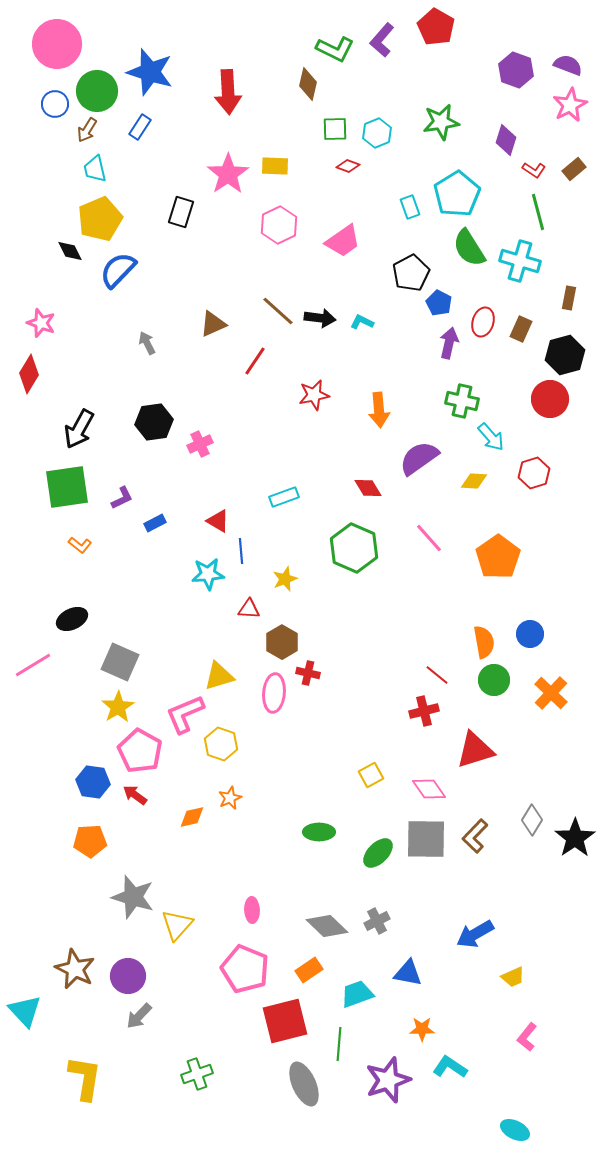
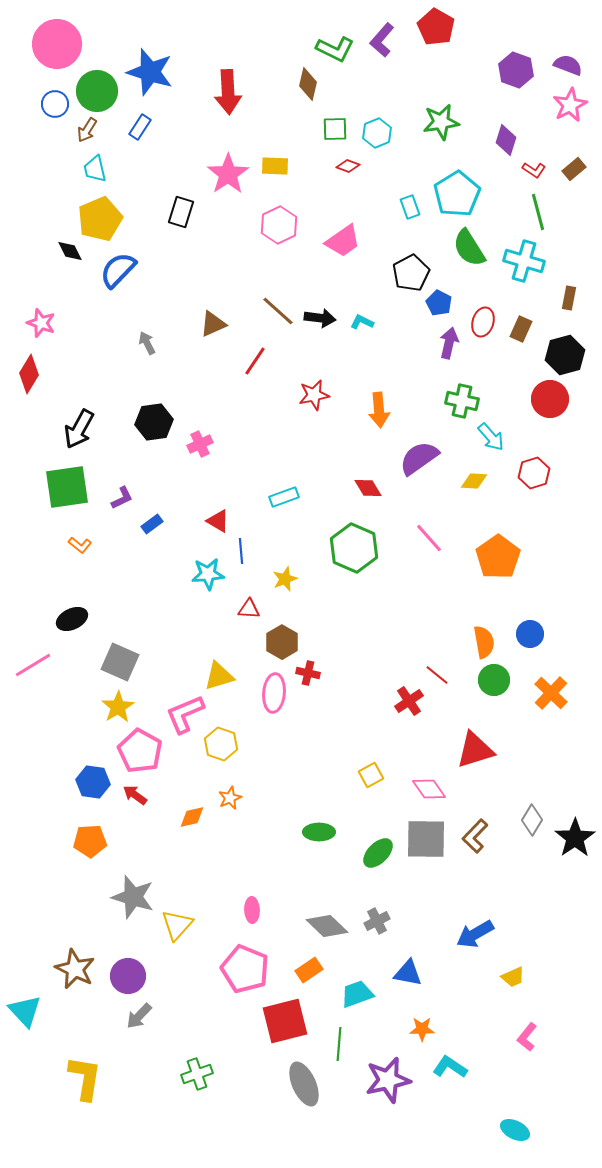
cyan cross at (520, 261): moved 4 px right
blue rectangle at (155, 523): moved 3 px left, 1 px down; rotated 10 degrees counterclockwise
red cross at (424, 711): moved 15 px left, 10 px up; rotated 20 degrees counterclockwise
purple star at (388, 1080): rotated 6 degrees clockwise
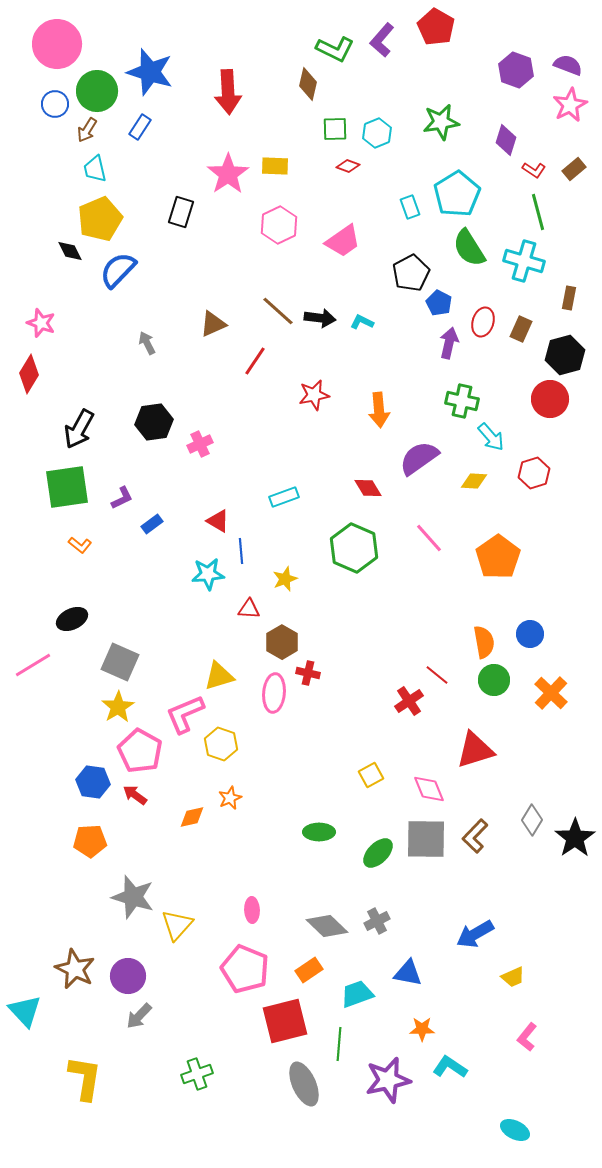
pink diamond at (429, 789): rotated 12 degrees clockwise
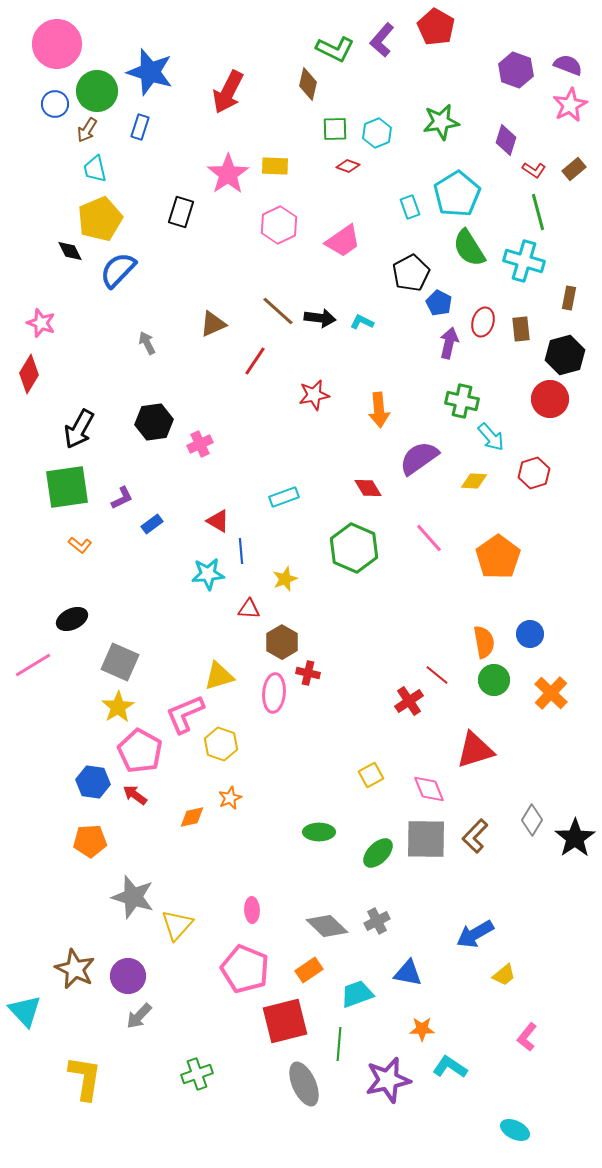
red arrow at (228, 92): rotated 30 degrees clockwise
blue rectangle at (140, 127): rotated 15 degrees counterclockwise
brown rectangle at (521, 329): rotated 30 degrees counterclockwise
yellow trapezoid at (513, 977): moved 9 px left, 2 px up; rotated 15 degrees counterclockwise
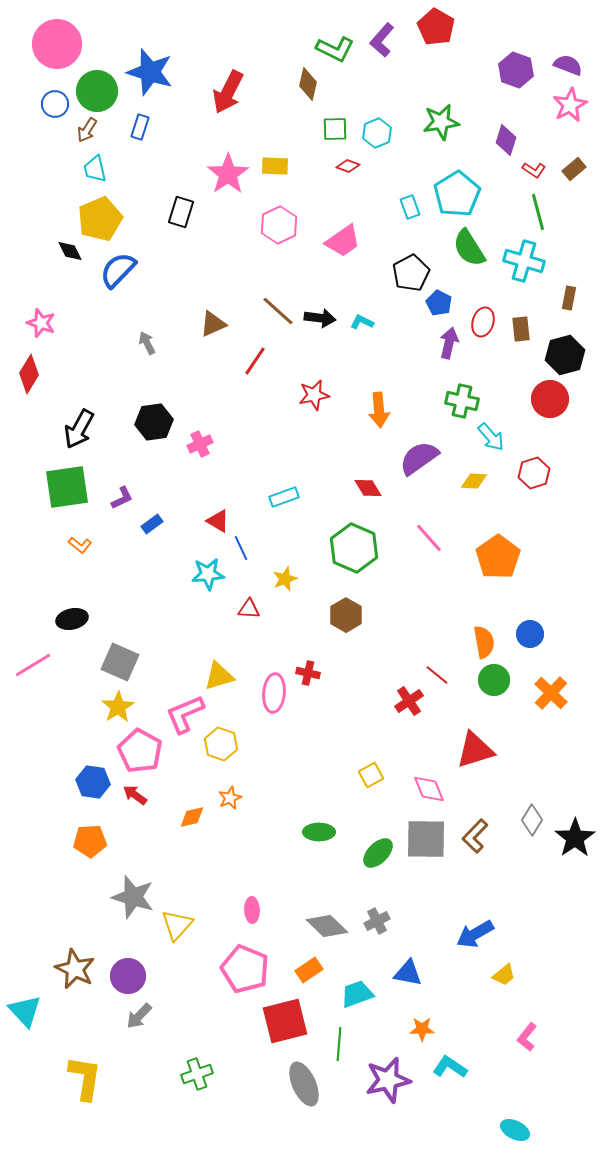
blue line at (241, 551): moved 3 px up; rotated 20 degrees counterclockwise
black ellipse at (72, 619): rotated 12 degrees clockwise
brown hexagon at (282, 642): moved 64 px right, 27 px up
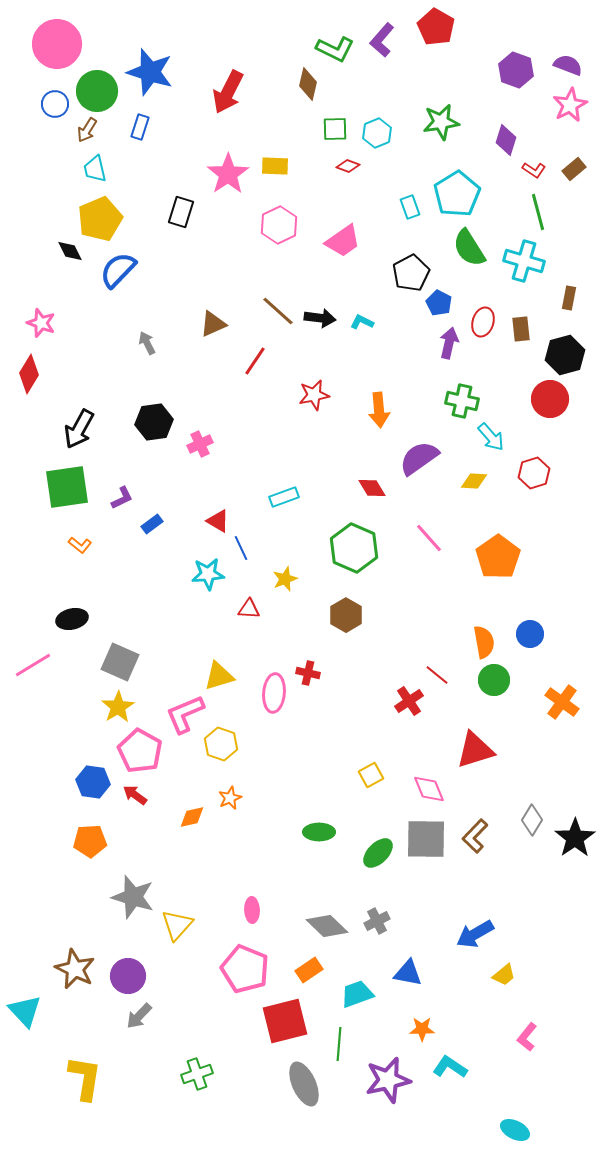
red diamond at (368, 488): moved 4 px right
orange cross at (551, 693): moved 11 px right, 9 px down; rotated 8 degrees counterclockwise
